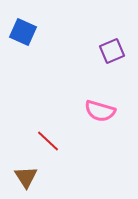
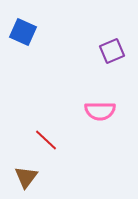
pink semicircle: rotated 16 degrees counterclockwise
red line: moved 2 px left, 1 px up
brown triangle: rotated 10 degrees clockwise
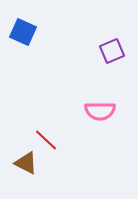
brown triangle: moved 14 px up; rotated 40 degrees counterclockwise
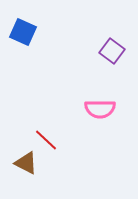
purple square: rotated 30 degrees counterclockwise
pink semicircle: moved 2 px up
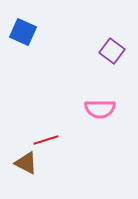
red line: rotated 60 degrees counterclockwise
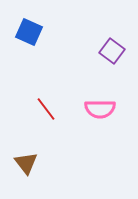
blue square: moved 6 px right
red line: moved 31 px up; rotated 70 degrees clockwise
brown triangle: rotated 25 degrees clockwise
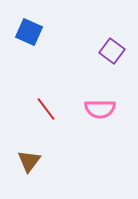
brown triangle: moved 3 px right, 2 px up; rotated 15 degrees clockwise
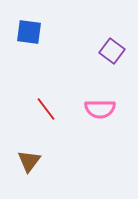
blue square: rotated 16 degrees counterclockwise
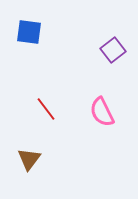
purple square: moved 1 px right, 1 px up; rotated 15 degrees clockwise
pink semicircle: moved 2 px right, 3 px down; rotated 64 degrees clockwise
brown triangle: moved 2 px up
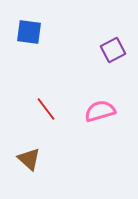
purple square: rotated 10 degrees clockwise
pink semicircle: moved 2 px left, 1 px up; rotated 100 degrees clockwise
brown triangle: rotated 25 degrees counterclockwise
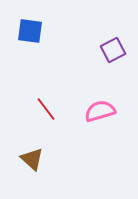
blue square: moved 1 px right, 1 px up
brown triangle: moved 3 px right
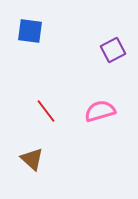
red line: moved 2 px down
